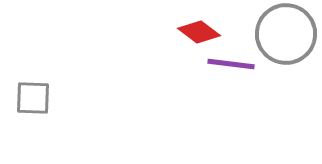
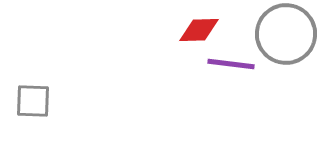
red diamond: moved 2 px up; rotated 39 degrees counterclockwise
gray square: moved 3 px down
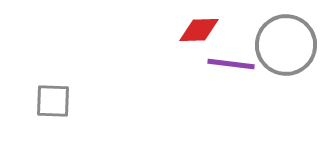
gray circle: moved 11 px down
gray square: moved 20 px right
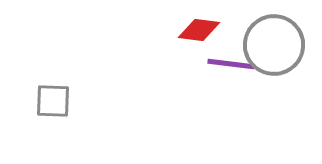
red diamond: rotated 9 degrees clockwise
gray circle: moved 12 px left
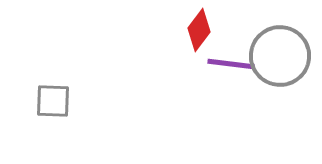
red diamond: rotated 60 degrees counterclockwise
gray circle: moved 6 px right, 11 px down
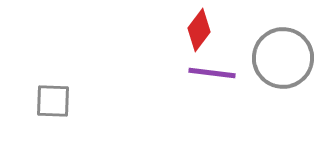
gray circle: moved 3 px right, 2 px down
purple line: moved 19 px left, 9 px down
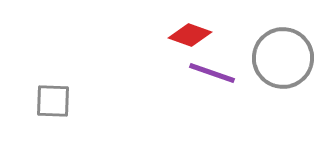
red diamond: moved 9 px left, 5 px down; rotated 72 degrees clockwise
purple line: rotated 12 degrees clockwise
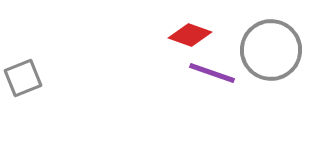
gray circle: moved 12 px left, 8 px up
gray square: moved 30 px left, 23 px up; rotated 24 degrees counterclockwise
